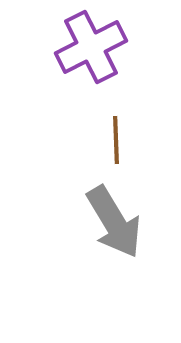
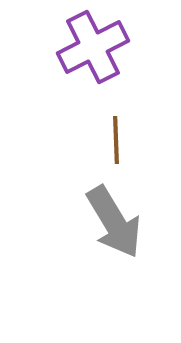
purple cross: moved 2 px right
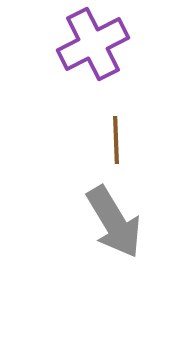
purple cross: moved 3 px up
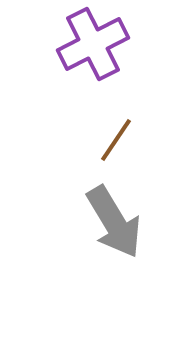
brown line: rotated 36 degrees clockwise
